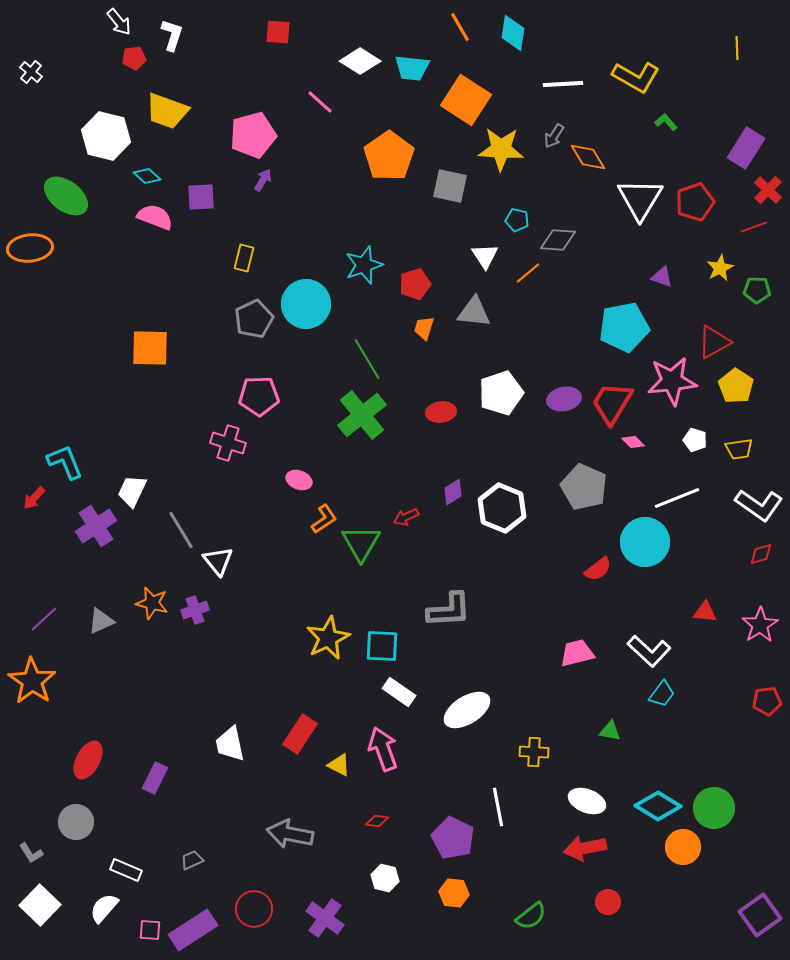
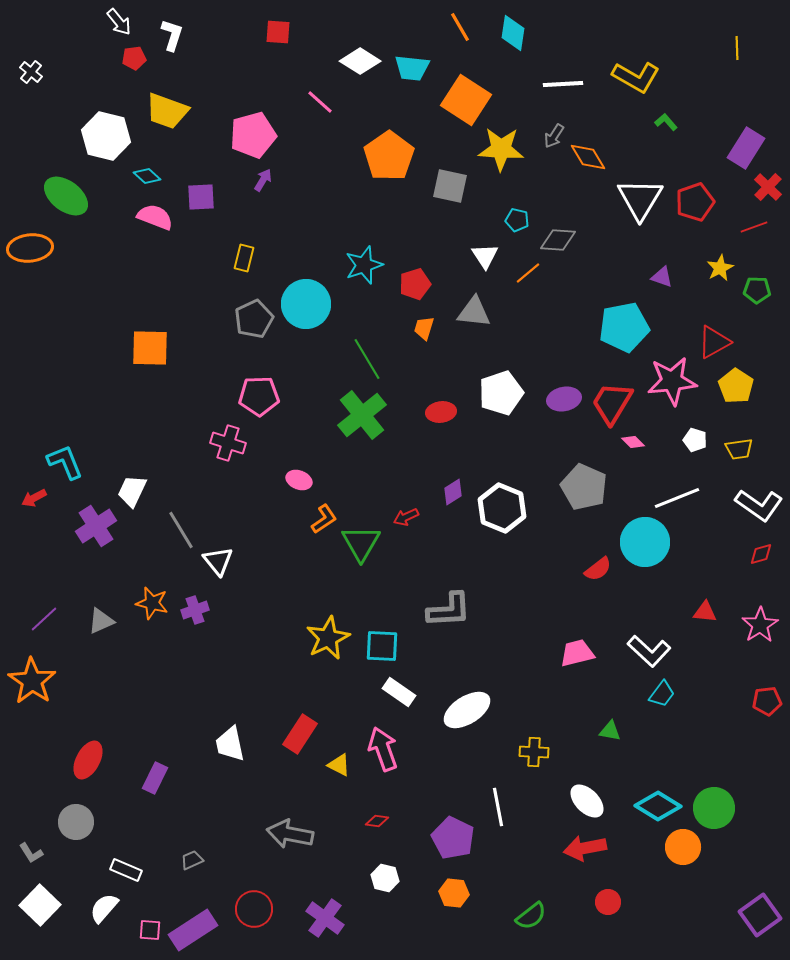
red cross at (768, 190): moved 3 px up
red arrow at (34, 498): rotated 20 degrees clockwise
white ellipse at (587, 801): rotated 24 degrees clockwise
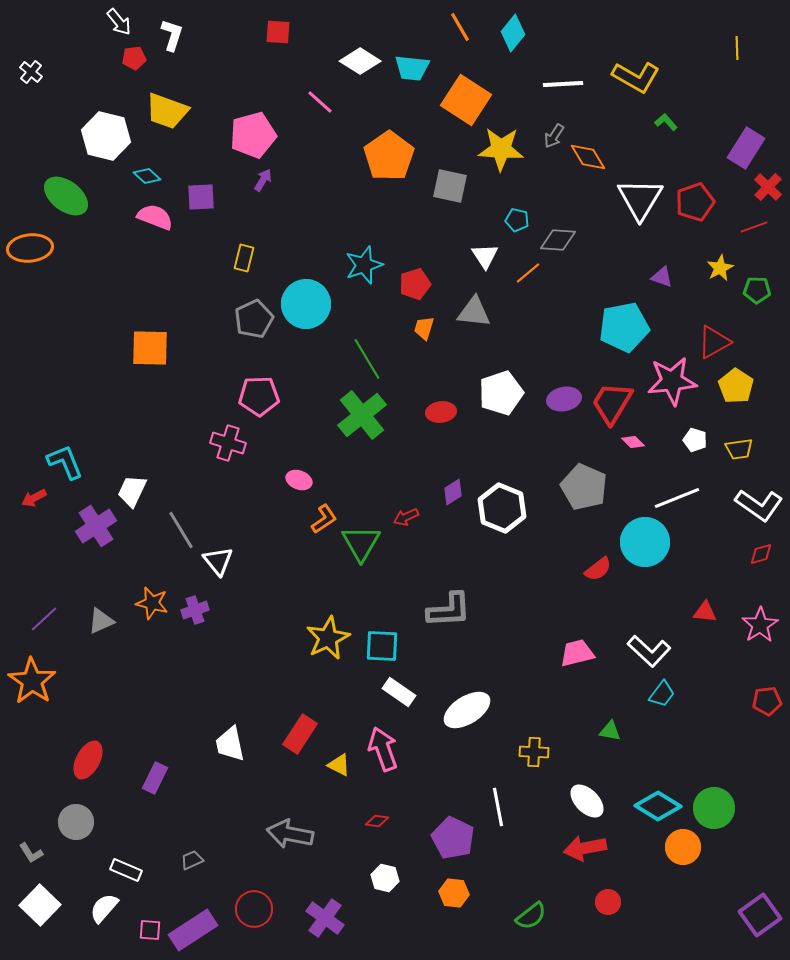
cyan diamond at (513, 33): rotated 30 degrees clockwise
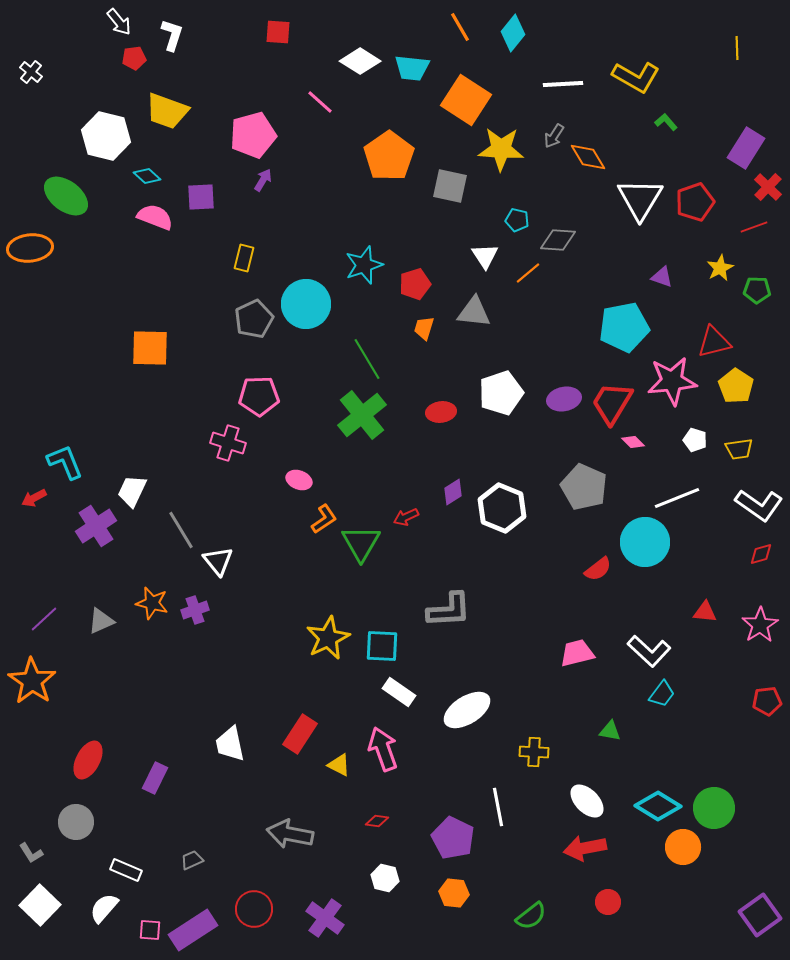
red triangle at (714, 342): rotated 15 degrees clockwise
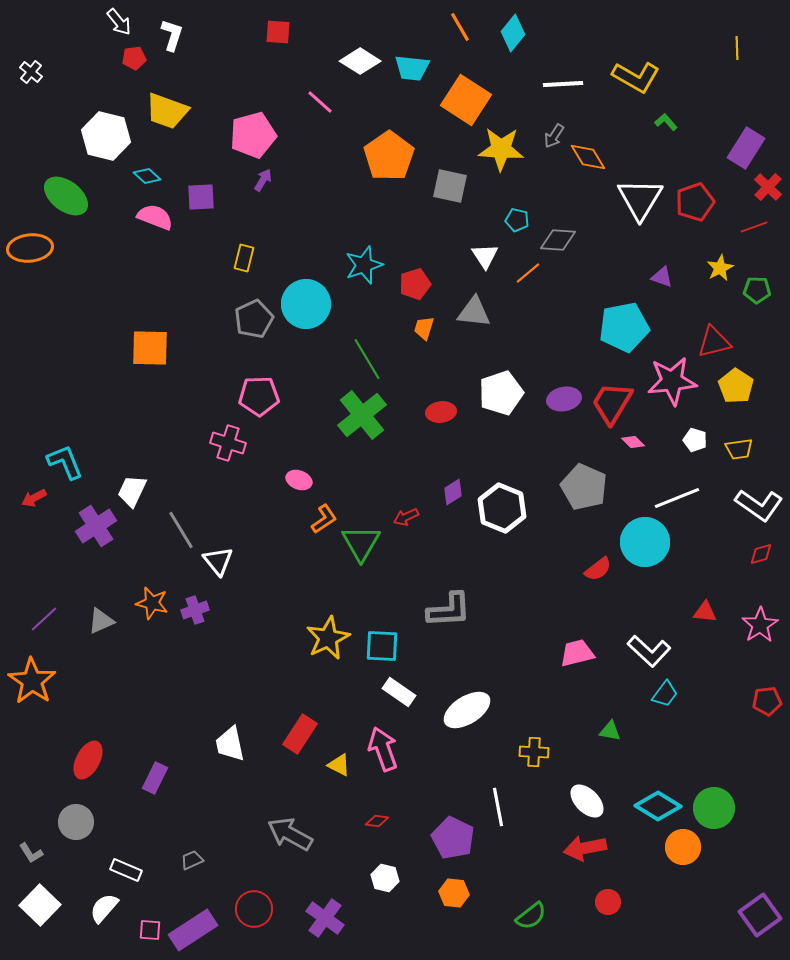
cyan trapezoid at (662, 694): moved 3 px right
gray arrow at (290, 834): rotated 18 degrees clockwise
